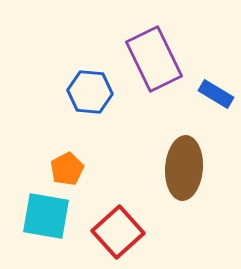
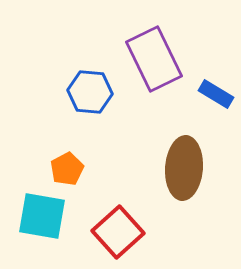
cyan square: moved 4 px left
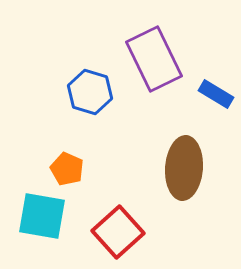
blue hexagon: rotated 12 degrees clockwise
orange pentagon: rotated 20 degrees counterclockwise
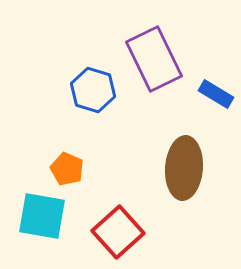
blue hexagon: moved 3 px right, 2 px up
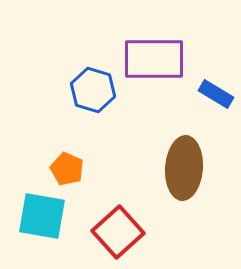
purple rectangle: rotated 64 degrees counterclockwise
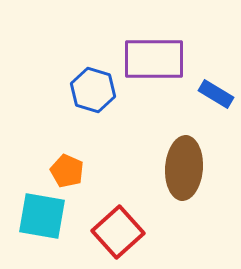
orange pentagon: moved 2 px down
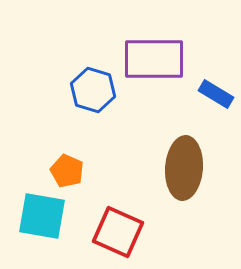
red square: rotated 24 degrees counterclockwise
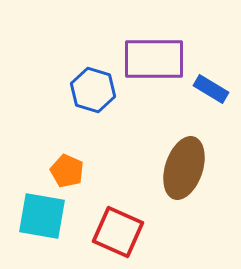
blue rectangle: moved 5 px left, 5 px up
brown ellipse: rotated 14 degrees clockwise
